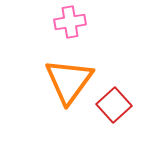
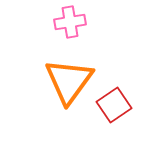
red square: rotated 8 degrees clockwise
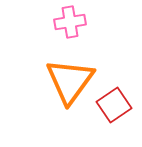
orange triangle: moved 1 px right
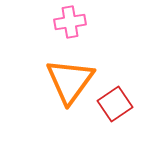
red square: moved 1 px right, 1 px up
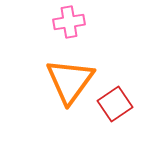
pink cross: moved 1 px left
